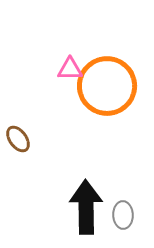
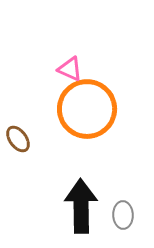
pink triangle: rotated 24 degrees clockwise
orange circle: moved 20 px left, 23 px down
black arrow: moved 5 px left, 1 px up
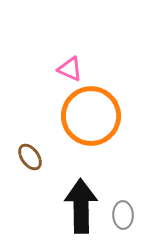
orange circle: moved 4 px right, 7 px down
brown ellipse: moved 12 px right, 18 px down
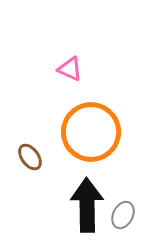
orange circle: moved 16 px down
black arrow: moved 6 px right, 1 px up
gray ellipse: rotated 28 degrees clockwise
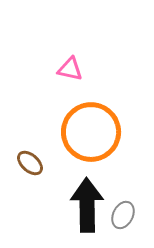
pink triangle: rotated 12 degrees counterclockwise
brown ellipse: moved 6 px down; rotated 12 degrees counterclockwise
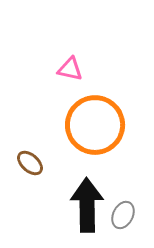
orange circle: moved 4 px right, 7 px up
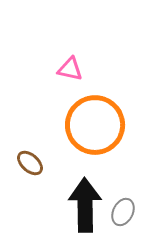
black arrow: moved 2 px left
gray ellipse: moved 3 px up
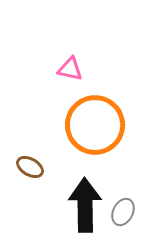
brown ellipse: moved 4 px down; rotated 12 degrees counterclockwise
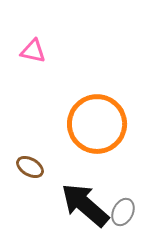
pink triangle: moved 37 px left, 18 px up
orange circle: moved 2 px right, 1 px up
black arrow: rotated 48 degrees counterclockwise
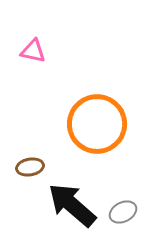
brown ellipse: rotated 40 degrees counterclockwise
black arrow: moved 13 px left
gray ellipse: rotated 36 degrees clockwise
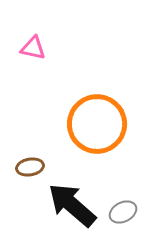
pink triangle: moved 3 px up
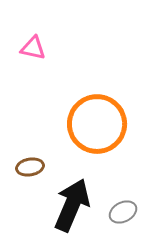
black arrow: rotated 72 degrees clockwise
